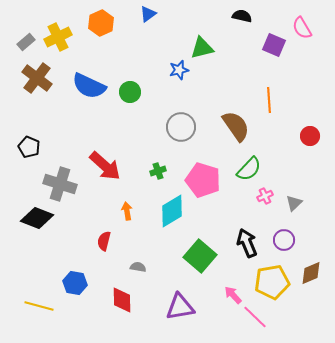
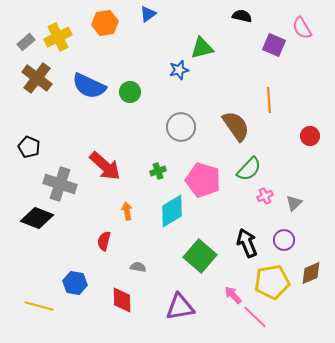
orange hexagon: moved 4 px right; rotated 15 degrees clockwise
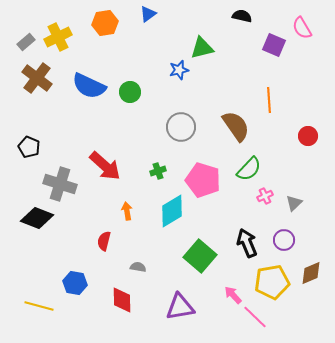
red circle: moved 2 px left
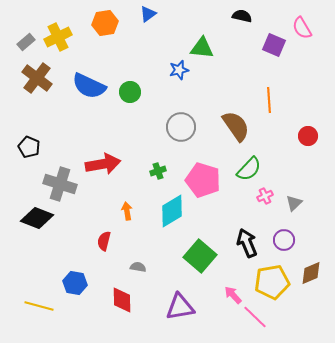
green triangle: rotated 20 degrees clockwise
red arrow: moved 2 px left, 2 px up; rotated 52 degrees counterclockwise
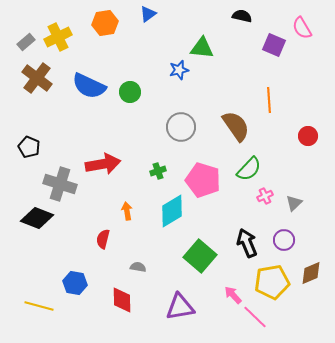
red semicircle: moved 1 px left, 2 px up
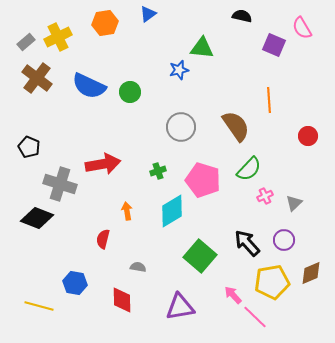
black arrow: rotated 20 degrees counterclockwise
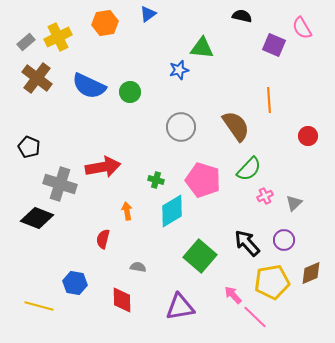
red arrow: moved 3 px down
green cross: moved 2 px left, 9 px down; rotated 35 degrees clockwise
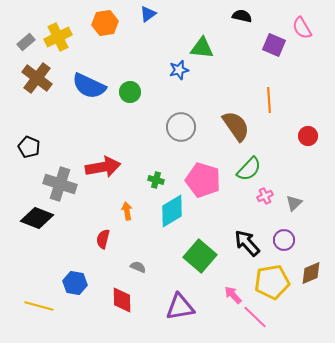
gray semicircle: rotated 14 degrees clockwise
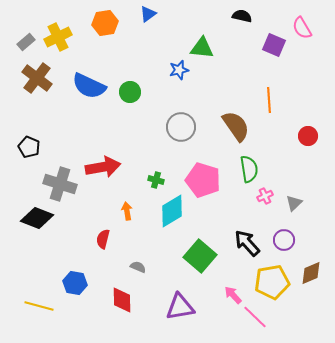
green semicircle: rotated 52 degrees counterclockwise
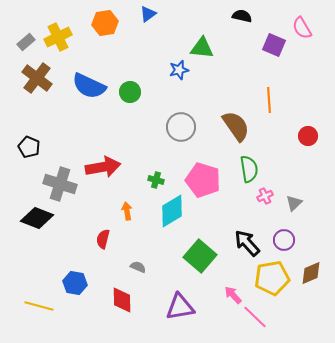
yellow pentagon: moved 4 px up
